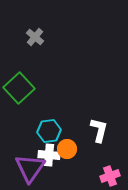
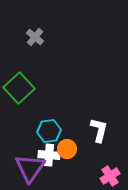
pink cross: rotated 12 degrees counterclockwise
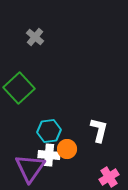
pink cross: moved 1 px left, 1 px down
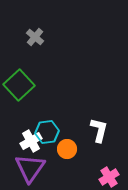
green square: moved 3 px up
cyan hexagon: moved 2 px left, 1 px down
white cross: moved 18 px left, 14 px up; rotated 35 degrees counterclockwise
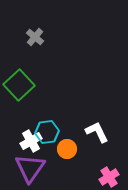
white L-shape: moved 2 px left, 2 px down; rotated 40 degrees counterclockwise
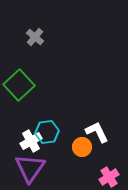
orange circle: moved 15 px right, 2 px up
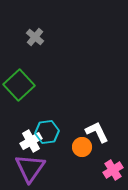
pink cross: moved 4 px right, 7 px up
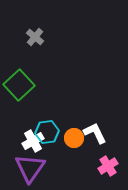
white L-shape: moved 2 px left, 1 px down
white cross: moved 2 px right
orange circle: moved 8 px left, 9 px up
pink cross: moved 5 px left, 4 px up
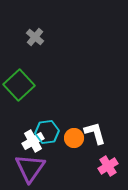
white L-shape: rotated 10 degrees clockwise
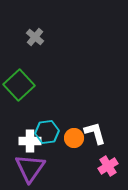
white cross: moved 3 px left; rotated 30 degrees clockwise
